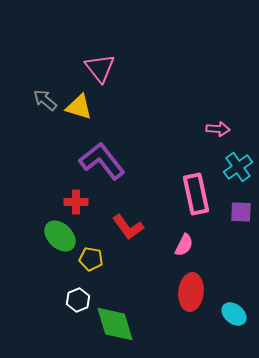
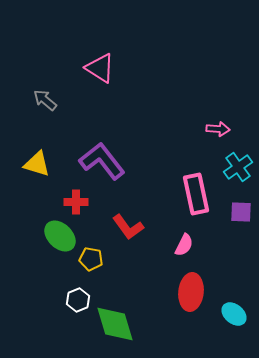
pink triangle: rotated 20 degrees counterclockwise
yellow triangle: moved 42 px left, 57 px down
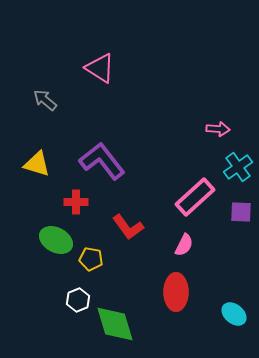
pink rectangle: moved 1 px left, 3 px down; rotated 60 degrees clockwise
green ellipse: moved 4 px left, 4 px down; rotated 16 degrees counterclockwise
red ellipse: moved 15 px left; rotated 6 degrees counterclockwise
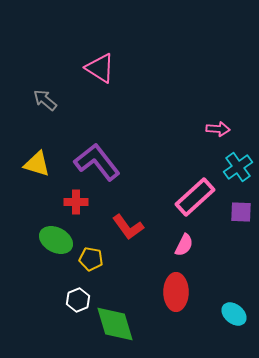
purple L-shape: moved 5 px left, 1 px down
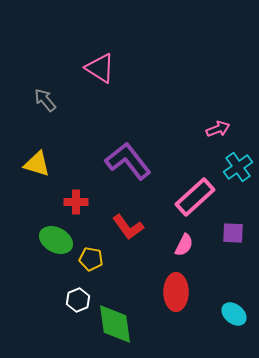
gray arrow: rotated 10 degrees clockwise
pink arrow: rotated 25 degrees counterclockwise
purple L-shape: moved 31 px right, 1 px up
purple square: moved 8 px left, 21 px down
green diamond: rotated 9 degrees clockwise
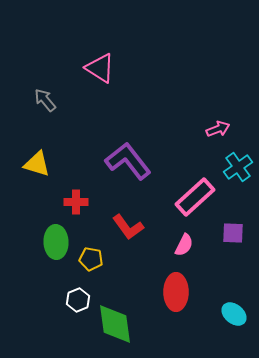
green ellipse: moved 2 px down; rotated 60 degrees clockwise
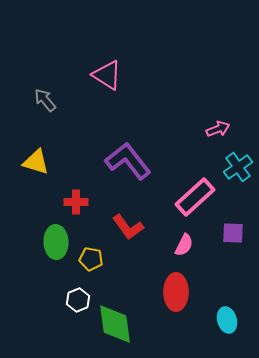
pink triangle: moved 7 px right, 7 px down
yellow triangle: moved 1 px left, 2 px up
cyan ellipse: moved 7 px left, 6 px down; rotated 35 degrees clockwise
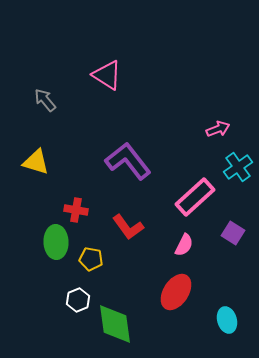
red cross: moved 8 px down; rotated 10 degrees clockwise
purple square: rotated 30 degrees clockwise
red ellipse: rotated 33 degrees clockwise
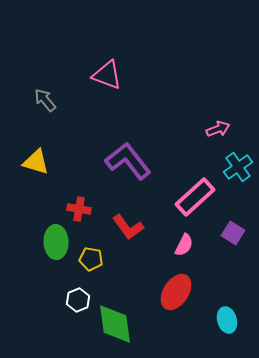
pink triangle: rotated 12 degrees counterclockwise
red cross: moved 3 px right, 1 px up
